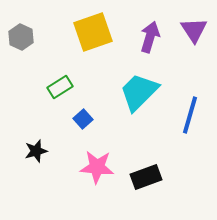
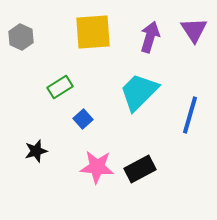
yellow square: rotated 15 degrees clockwise
black rectangle: moved 6 px left, 8 px up; rotated 8 degrees counterclockwise
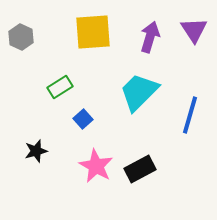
pink star: moved 1 px left, 1 px up; rotated 24 degrees clockwise
